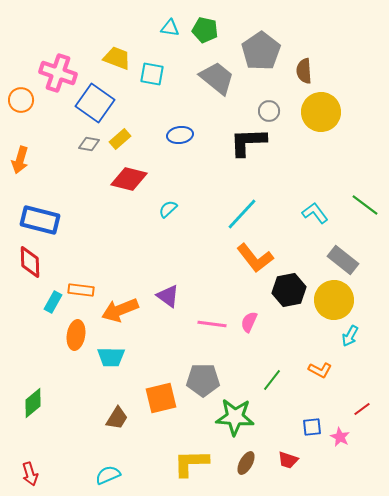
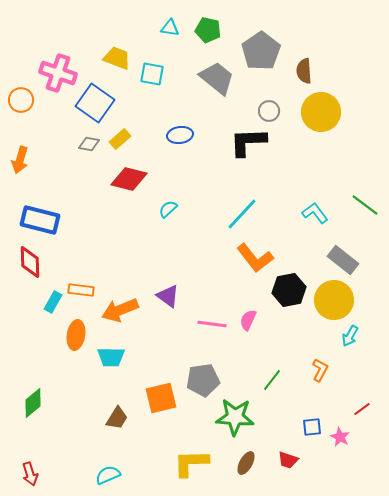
green pentagon at (205, 30): moved 3 px right
pink semicircle at (249, 322): moved 1 px left, 2 px up
orange L-shape at (320, 370): rotated 90 degrees counterclockwise
gray pentagon at (203, 380): rotated 8 degrees counterclockwise
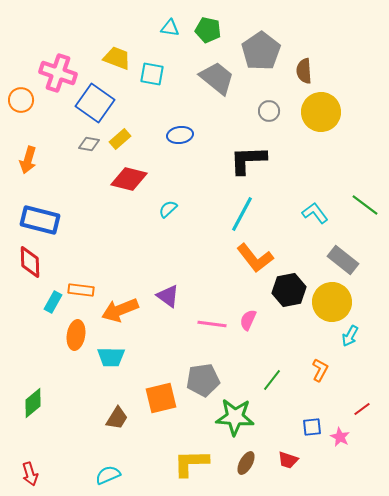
black L-shape at (248, 142): moved 18 px down
orange arrow at (20, 160): moved 8 px right
cyan line at (242, 214): rotated 15 degrees counterclockwise
yellow circle at (334, 300): moved 2 px left, 2 px down
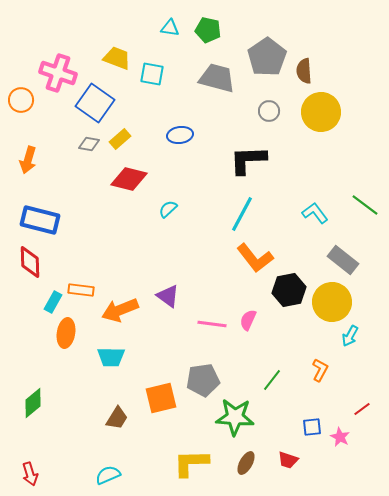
gray pentagon at (261, 51): moved 6 px right, 6 px down
gray trapezoid at (217, 78): rotated 24 degrees counterclockwise
orange ellipse at (76, 335): moved 10 px left, 2 px up
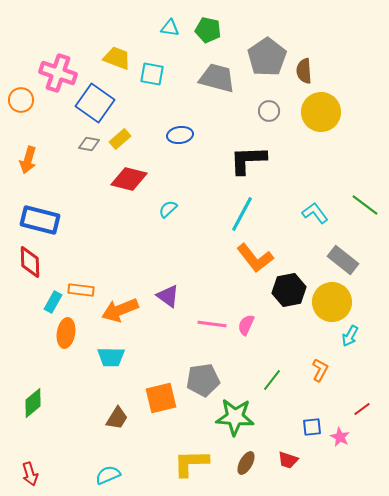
pink semicircle at (248, 320): moved 2 px left, 5 px down
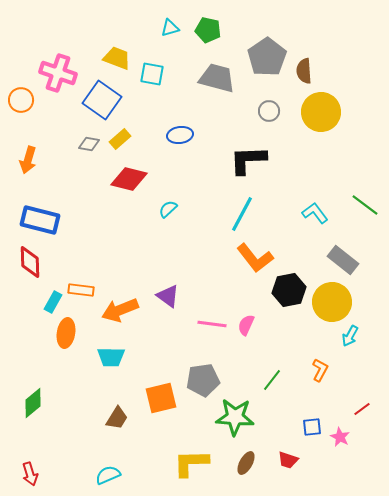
cyan triangle at (170, 28): rotated 24 degrees counterclockwise
blue square at (95, 103): moved 7 px right, 3 px up
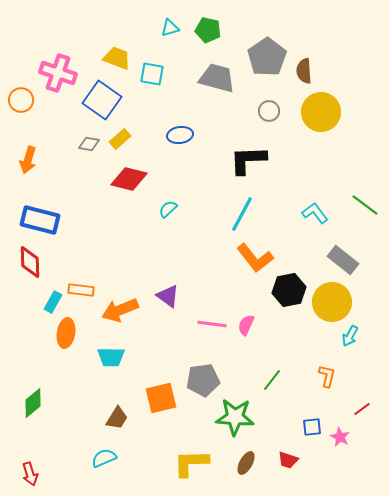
orange L-shape at (320, 370): moved 7 px right, 6 px down; rotated 15 degrees counterclockwise
cyan semicircle at (108, 475): moved 4 px left, 17 px up
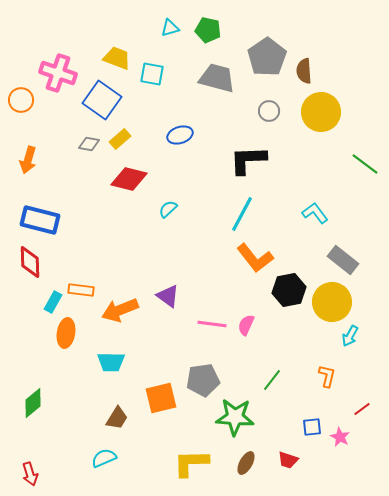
blue ellipse at (180, 135): rotated 10 degrees counterclockwise
green line at (365, 205): moved 41 px up
cyan trapezoid at (111, 357): moved 5 px down
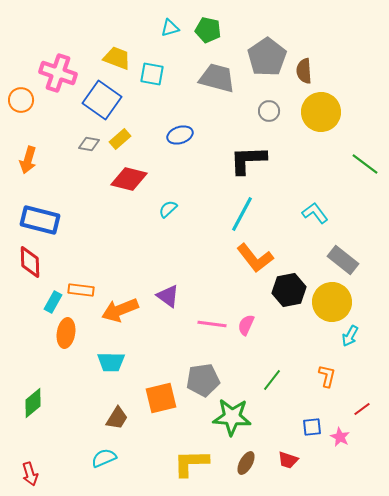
green star at (235, 417): moved 3 px left
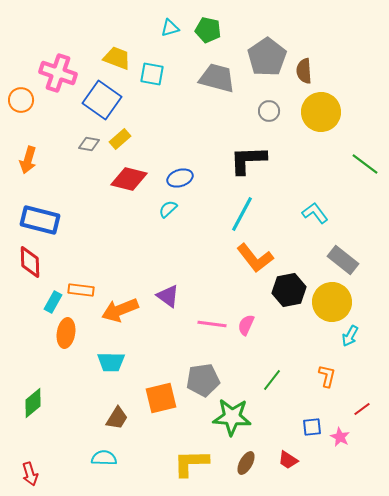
blue ellipse at (180, 135): moved 43 px down
cyan semicircle at (104, 458): rotated 25 degrees clockwise
red trapezoid at (288, 460): rotated 15 degrees clockwise
